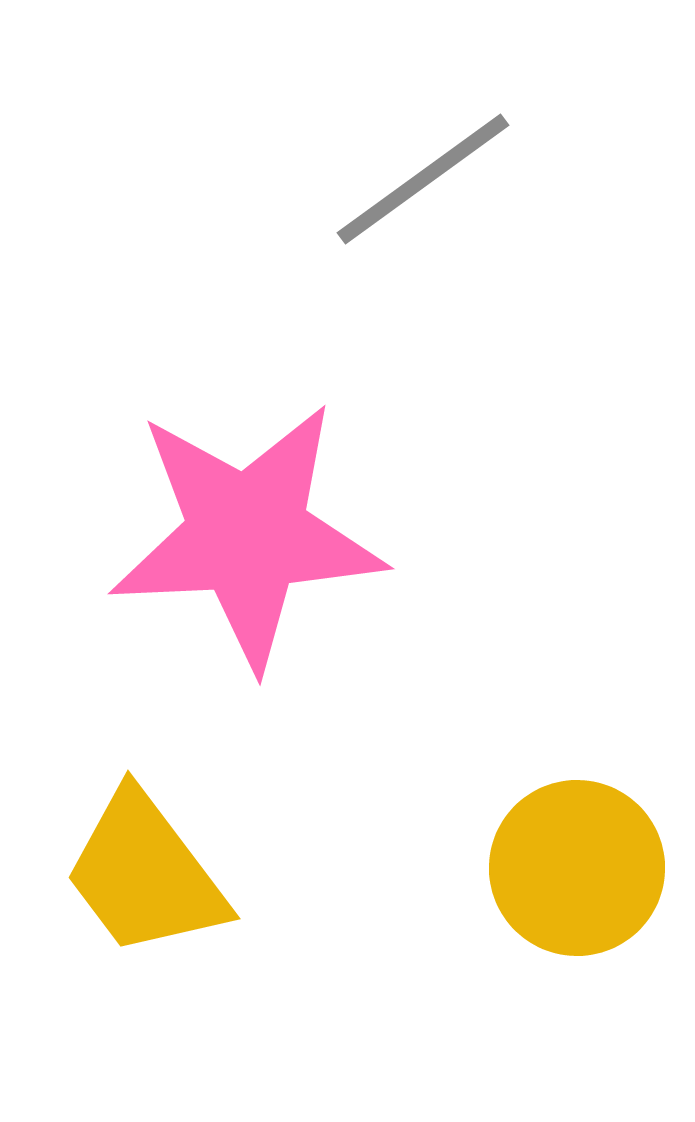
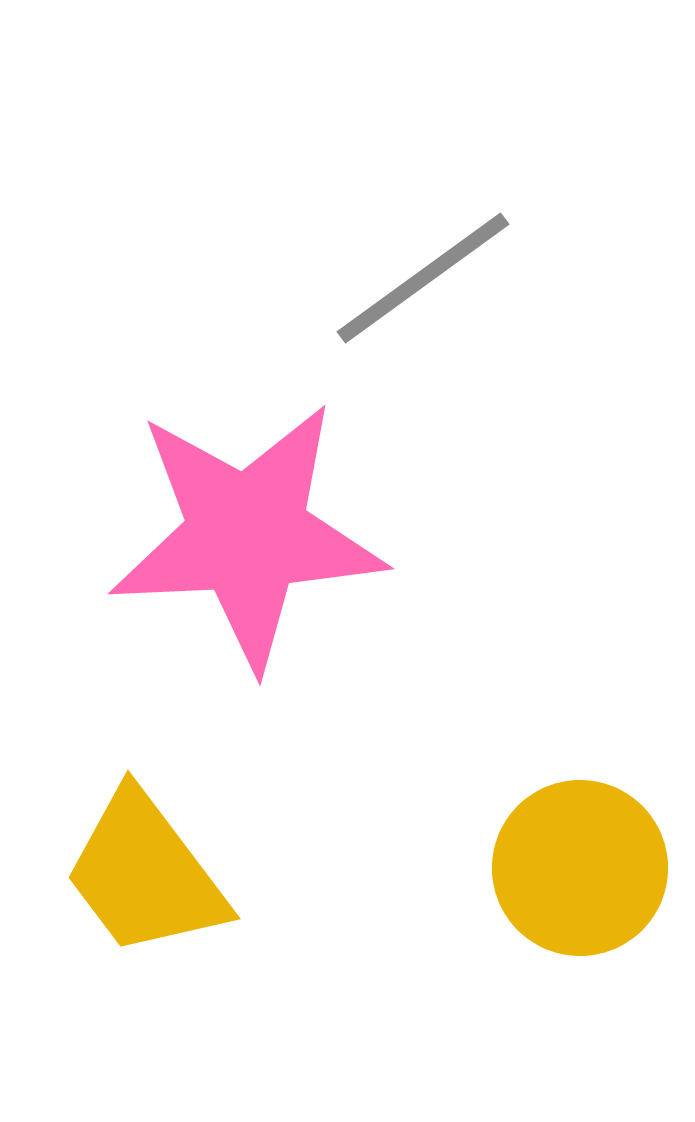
gray line: moved 99 px down
yellow circle: moved 3 px right
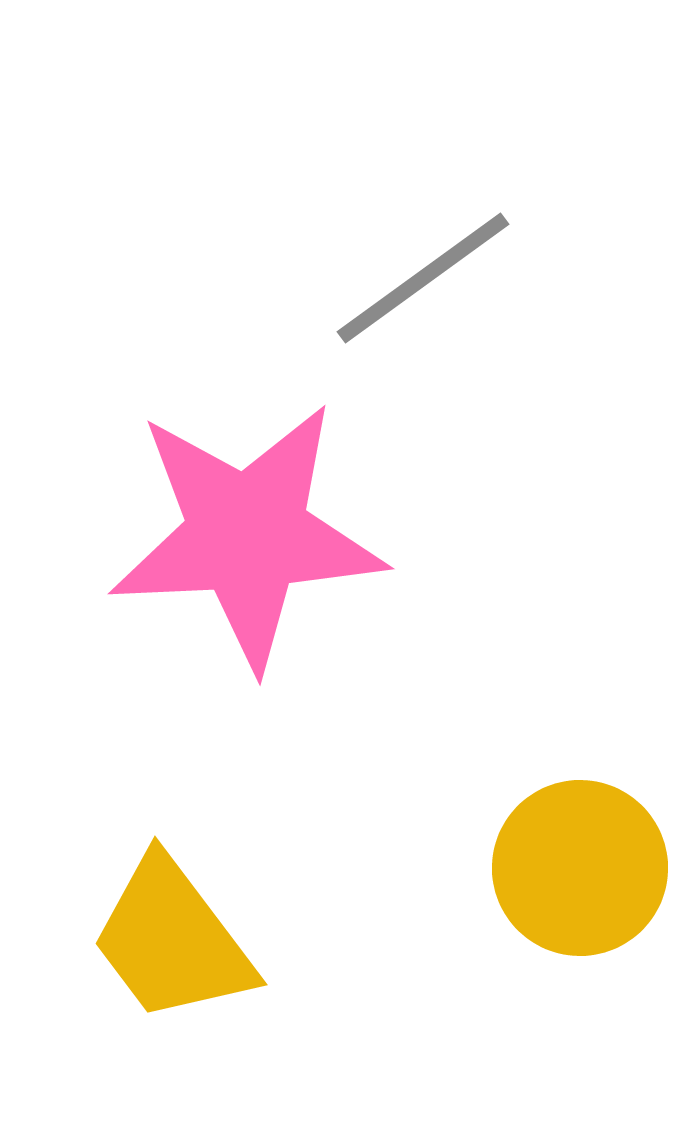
yellow trapezoid: moved 27 px right, 66 px down
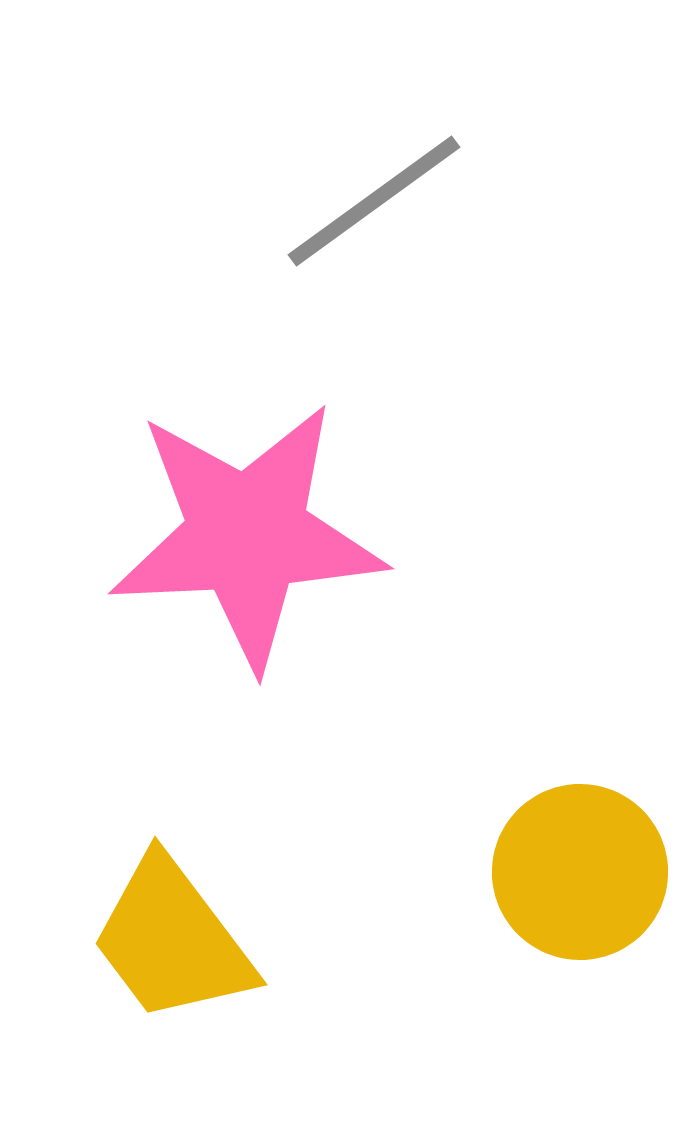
gray line: moved 49 px left, 77 px up
yellow circle: moved 4 px down
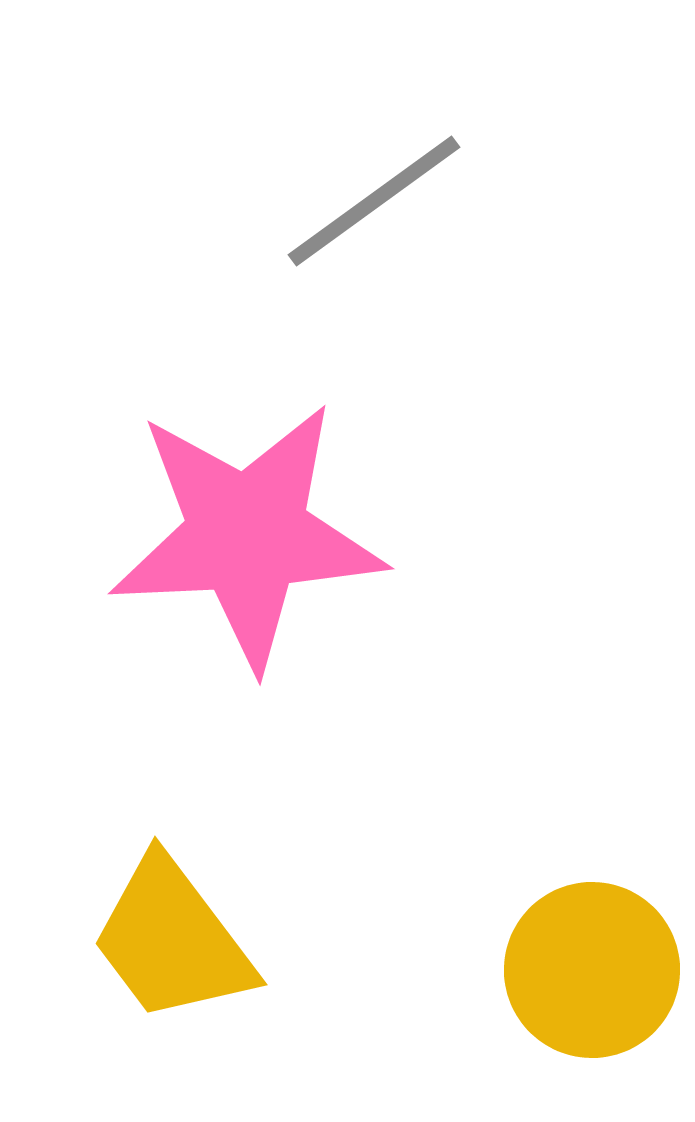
yellow circle: moved 12 px right, 98 px down
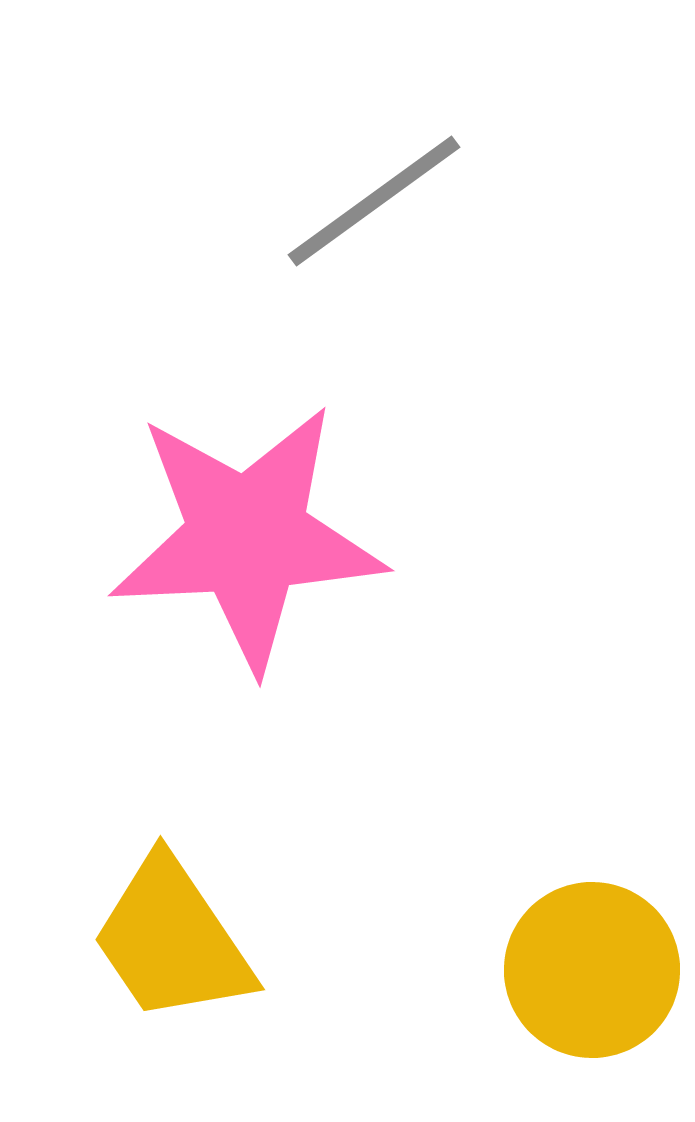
pink star: moved 2 px down
yellow trapezoid: rotated 3 degrees clockwise
